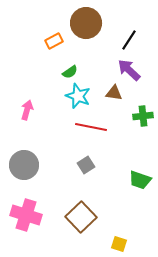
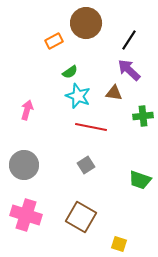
brown square: rotated 16 degrees counterclockwise
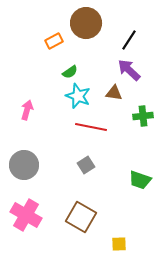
pink cross: rotated 12 degrees clockwise
yellow square: rotated 21 degrees counterclockwise
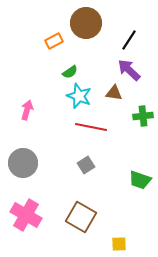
cyan star: moved 1 px right
gray circle: moved 1 px left, 2 px up
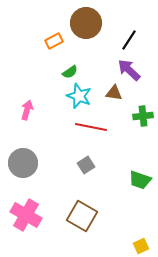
brown square: moved 1 px right, 1 px up
yellow square: moved 22 px right, 2 px down; rotated 21 degrees counterclockwise
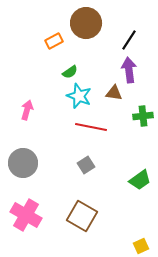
purple arrow: rotated 40 degrees clockwise
green trapezoid: rotated 55 degrees counterclockwise
